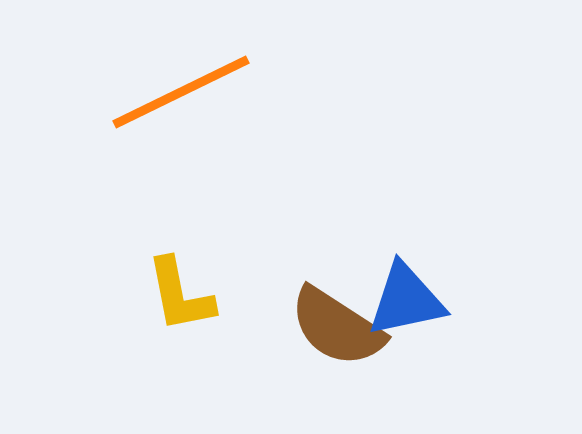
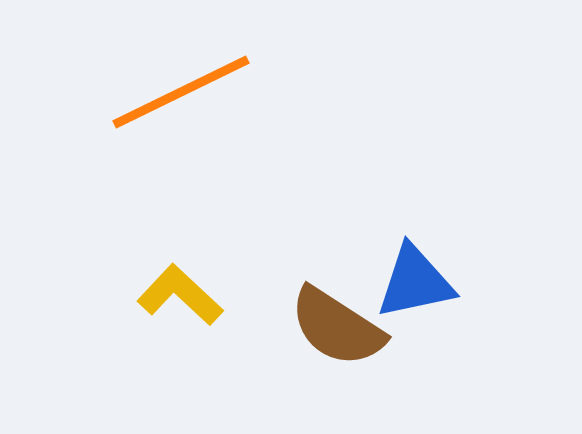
yellow L-shape: rotated 144 degrees clockwise
blue triangle: moved 9 px right, 18 px up
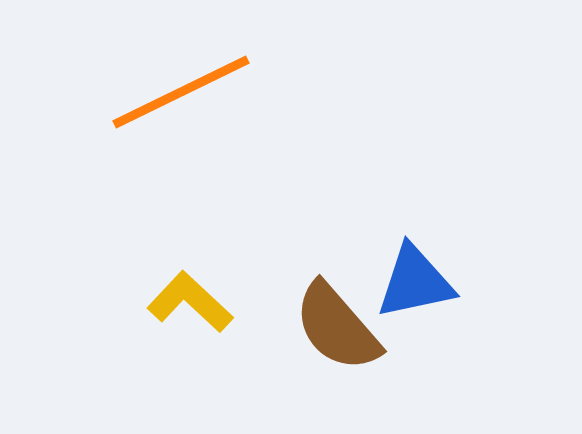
yellow L-shape: moved 10 px right, 7 px down
brown semicircle: rotated 16 degrees clockwise
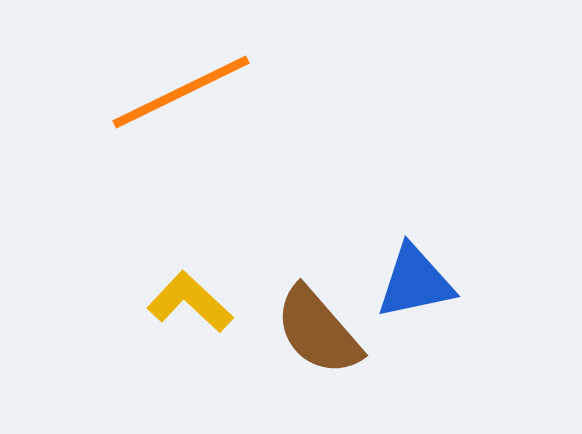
brown semicircle: moved 19 px left, 4 px down
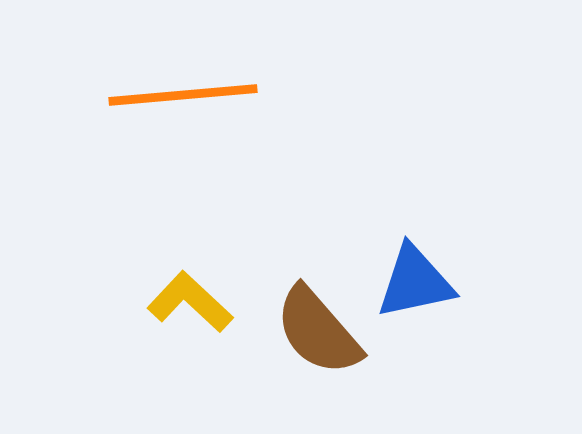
orange line: moved 2 px right, 3 px down; rotated 21 degrees clockwise
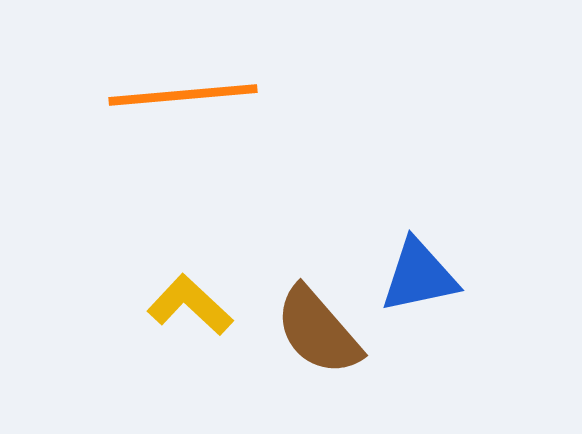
blue triangle: moved 4 px right, 6 px up
yellow L-shape: moved 3 px down
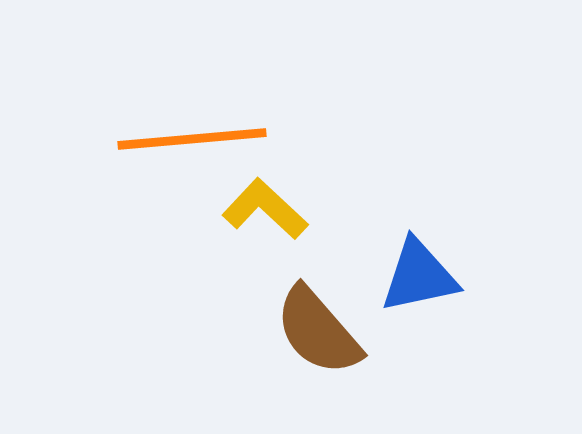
orange line: moved 9 px right, 44 px down
yellow L-shape: moved 75 px right, 96 px up
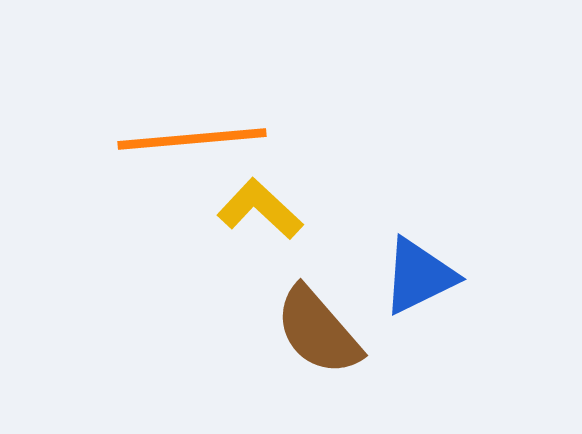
yellow L-shape: moved 5 px left
blue triangle: rotated 14 degrees counterclockwise
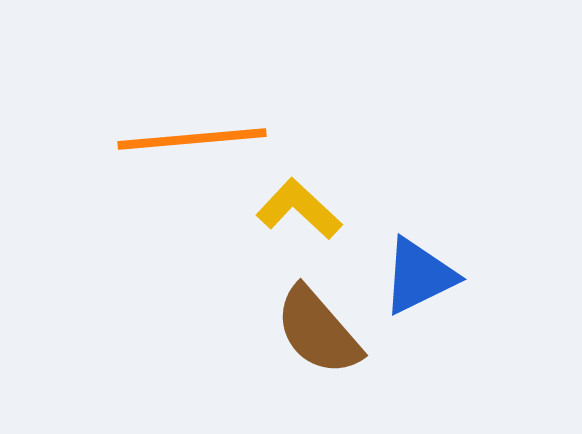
yellow L-shape: moved 39 px right
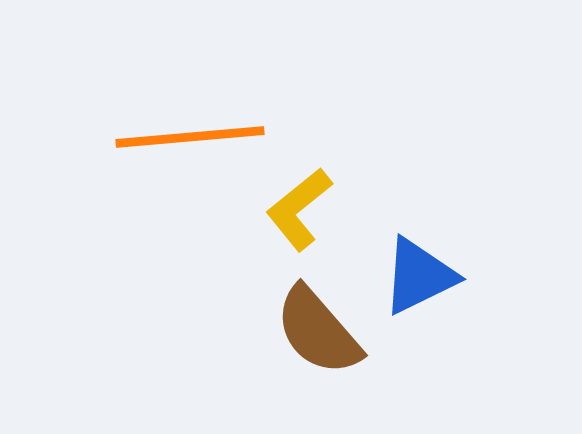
orange line: moved 2 px left, 2 px up
yellow L-shape: rotated 82 degrees counterclockwise
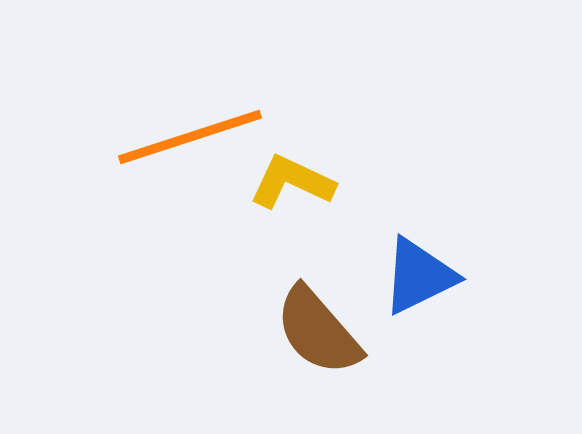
orange line: rotated 13 degrees counterclockwise
yellow L-shape: moved 7 px left, 27 px up; rotated 64 degrees clockwise
